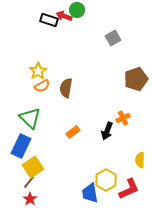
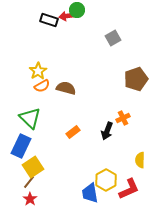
red arrow: moved 3 px right; rotated 28 degrees counterclockwise
brown semicircle: rotated 96 degrees clockwise
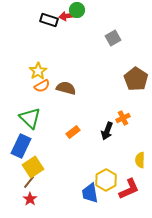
brown pentagon: rotated 20 degrees counterclockwise
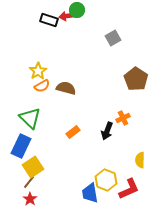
yellow hexagon: rotated 10 degrees counterclockwise
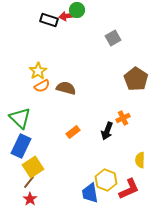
green triangle: moved 10 px left
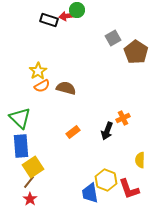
brown pentagon: moved 27 px up
blue rectangle: rotated 30 degrees counterclockwise
red L-shape: rotated 95 degrees clockwise
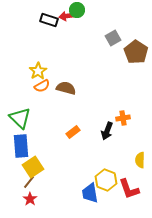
orange cross: rotated 16 degrees clockwise
